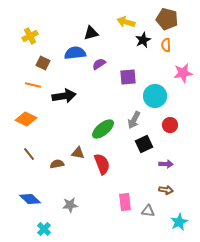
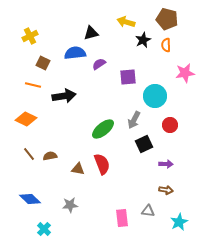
pink star: moved 2 px right
brown triangle: moved 16 px down
brown semicircle: moved 7 px left, 8 px up
pink rectangle: moved 3 px left, 16 px down
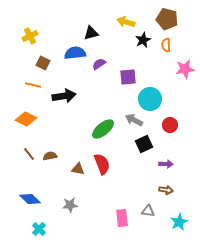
pink star: moved 4 px up
cyan circle: moved 5 px left, 3 px down
gray arrow: rotated 90 degrees clockwise
cyan cross: moved 5 px left
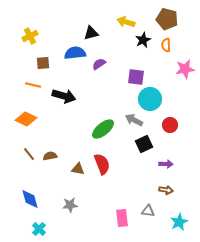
brown square: rotated 32 degrees counterclockwise
purple square: moved 8 px right; rotated 12 degrees clockwise
black arrow: rotated 25 degrees clockwise
blue diamond: rotated 30 degrees clockwise
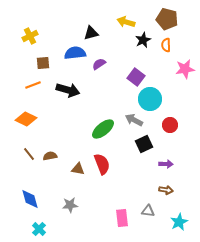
purple square: rotated 30 degrees clockwise
orange line: rotated 35 degrees counterclockwise
black arrow: moved 4 px right, 6 px up
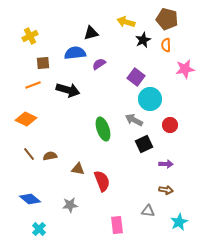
green ellipse: rotated 70 degrees counterclockwise
red semicircle: moved 17 px down
blue diamond: rotated 35 degrees counterclockwise
pink rectangle: moved 5 px left, 7 px down
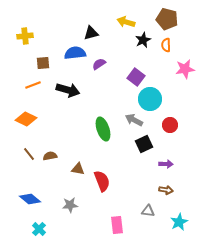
yellow cross: moved 5 px left; rotated 21 degrees clockwise
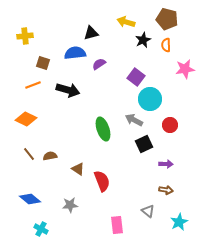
brown square: rotated 24 degrees clockwise
brown triangle: rotated 24 degrees clockwise
gray triangle: rotated 32 degrees clockwise
cyan cross: moved 2 px right; rotated 16 degrees counterclockwise
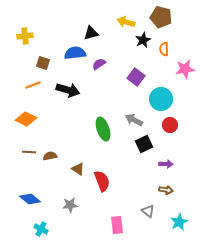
brown pentagon: moved 6 px left, 2 px up
orange semicircle: moved 2 px left, 4 px down
cyan circle: moved 11 px right
brown line: moved 2 px up; rotated 48 degrees counterclockwise
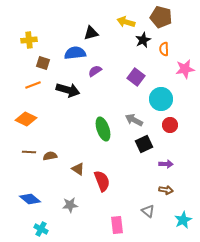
yellow cross: moved 4 px right, 4 px down
purple semicircle: moved 4 px left, 7 px down
cyan star: moved 4 px right, 2 px up
